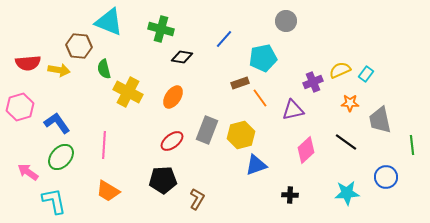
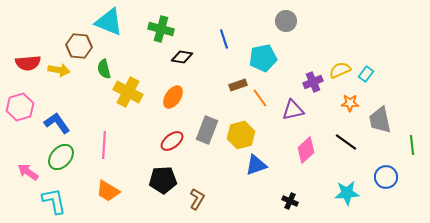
blue line: rotated 60 degrees counterclockwise
brown rectangle: moved 2 px left, 2 px down
black cross: moved 6 px down; rotated 21 degrees clockwise
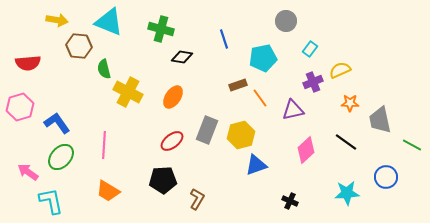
yellow arrow: moved 2 px left, 50 px up
cyan rectangle: moved 56 px left, 25 px up
green line: rotated 54 degrees counterclockwise
cyan L-shape: moved 3 px left
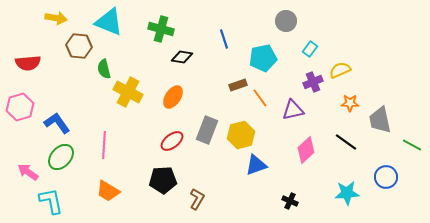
yellow arrow: moved 1 px left, 2 px up
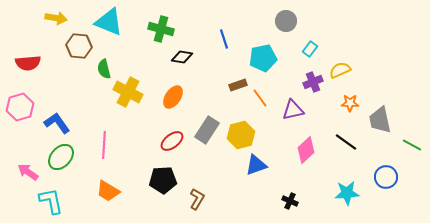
gray rectangle: rotated 12 degrees clockwise
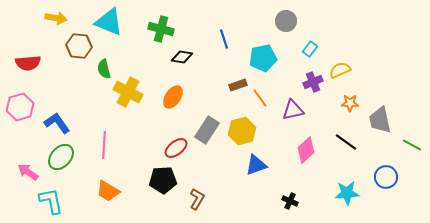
yellow hexagon: moved 1 px right, 4 px up
red ellipse: moved 4 px right, 7 px down
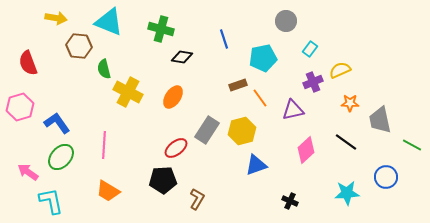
red semicircle: rotated 75 degrees clockwise
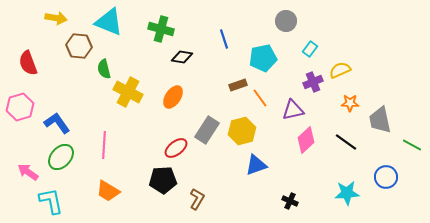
pink diamond: moved 10 px up
